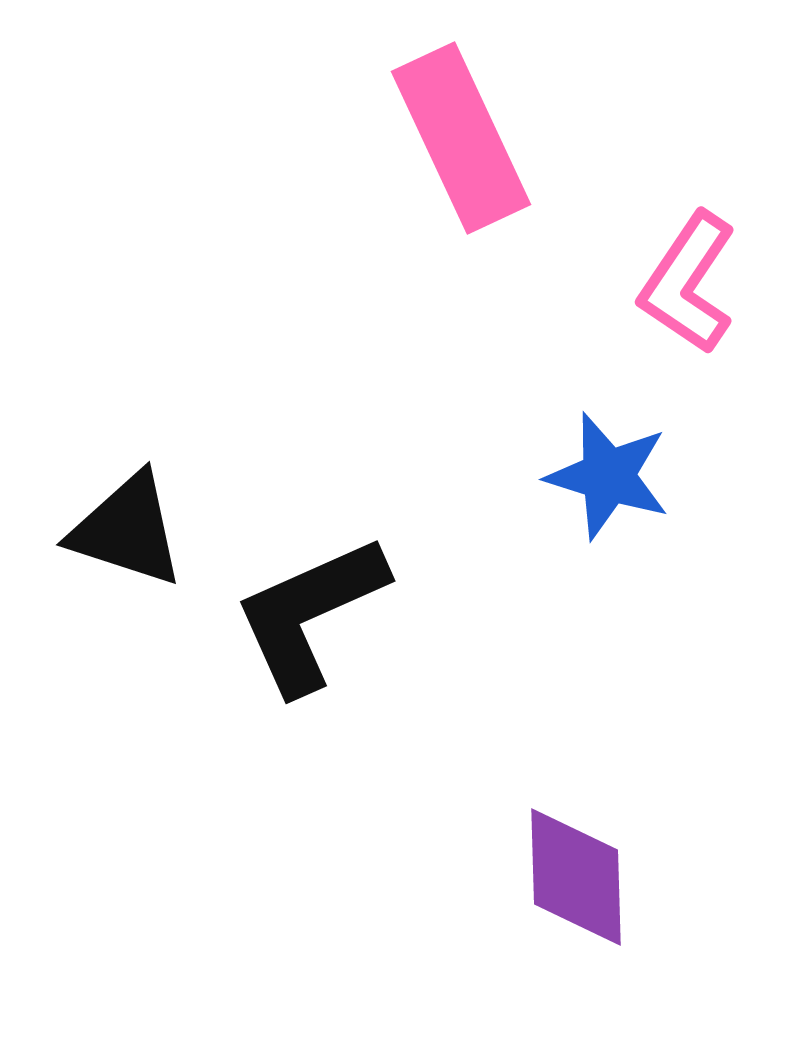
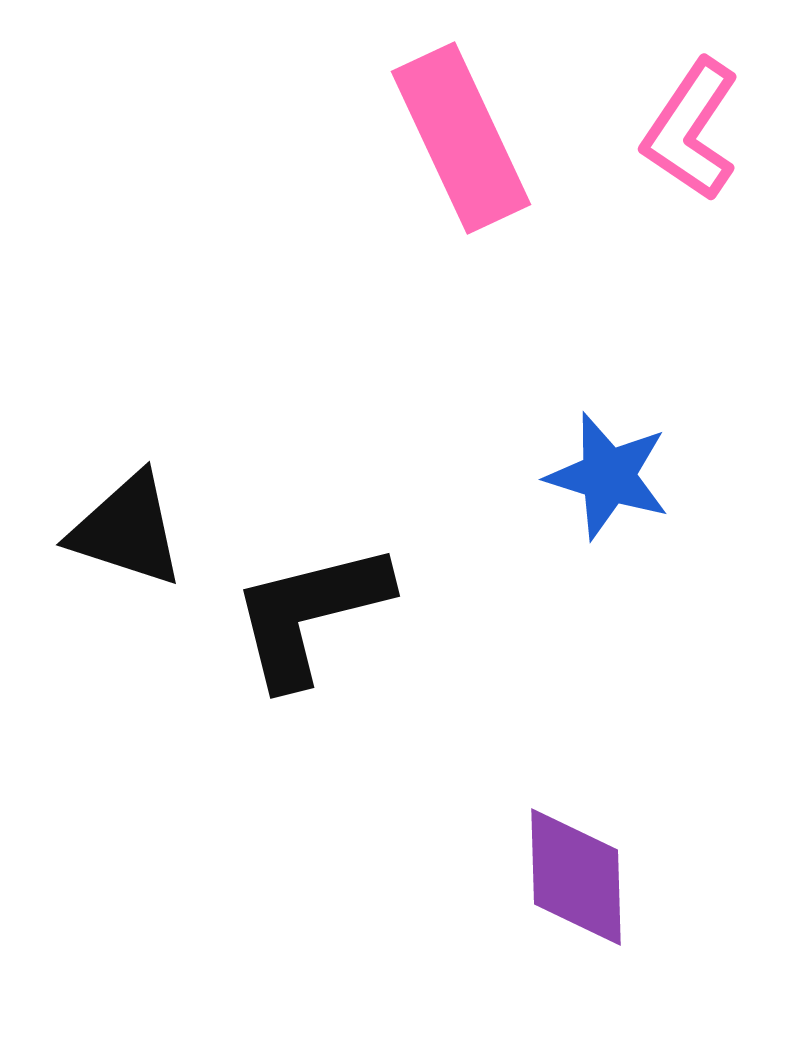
pink L-shape: moved 3 px right, 153 px up
black L-shape: rotated 10 degrees clockwise
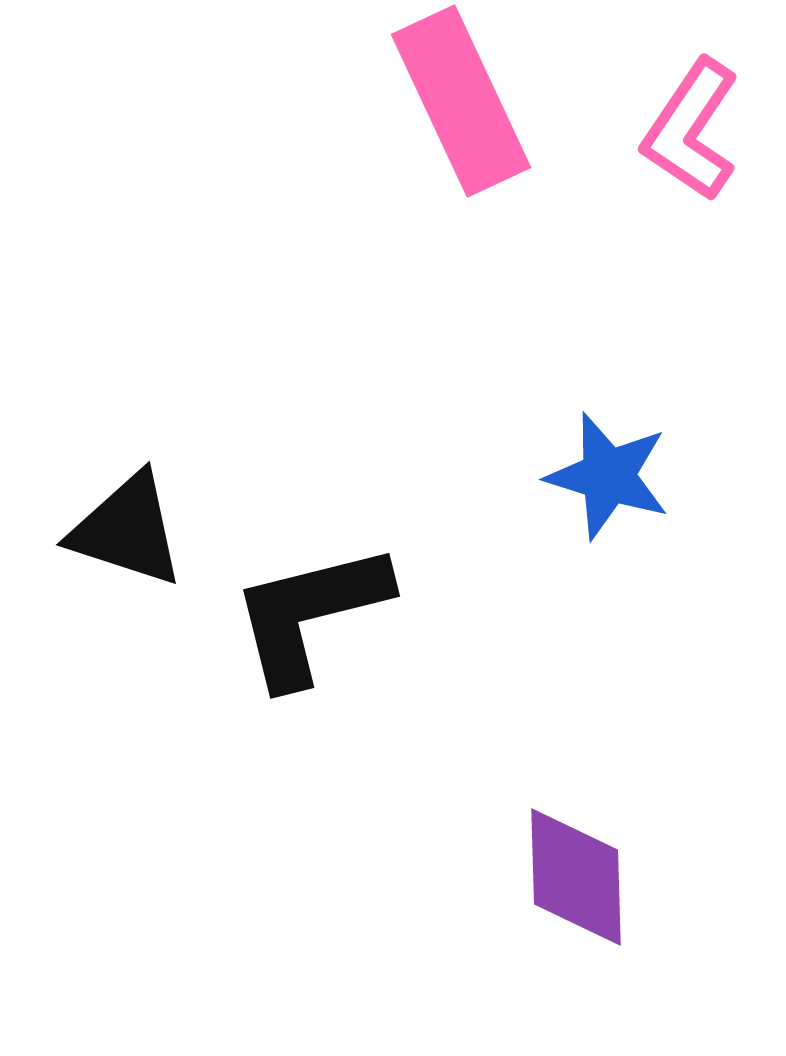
pink rectangle: moved 37 px up
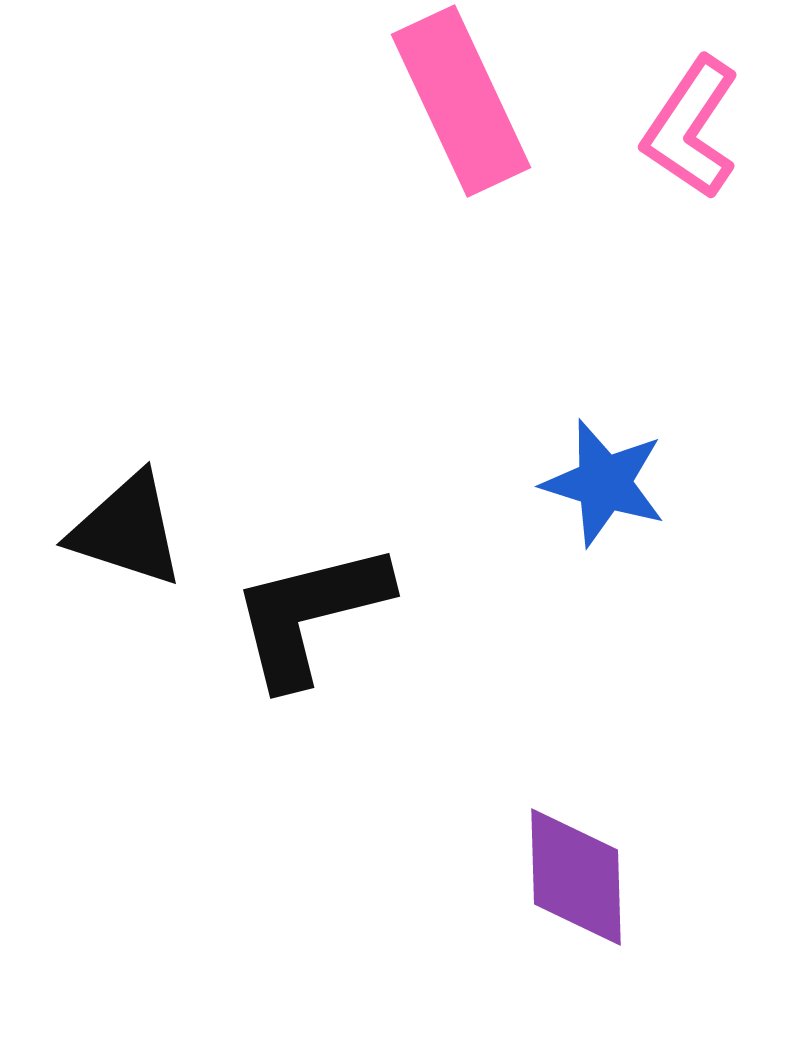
pink L-shape: moved 2 px up
blue star: moved 4 px left, 7 px down
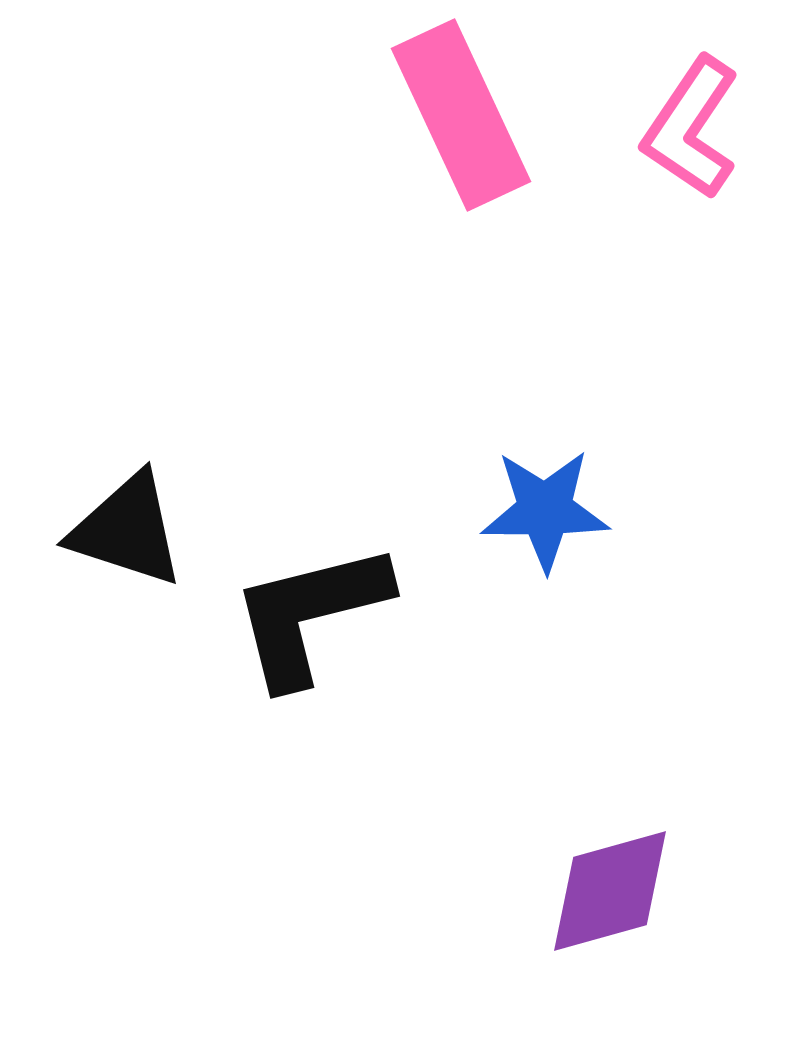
pink rectangle: moved 14 px down
blue star: moved 59 px left, 27 px down; rotated 17 degrees counterclockwise
purple diamond: moved 34 px right, 14 px down; rotated 76 degrees clockwise
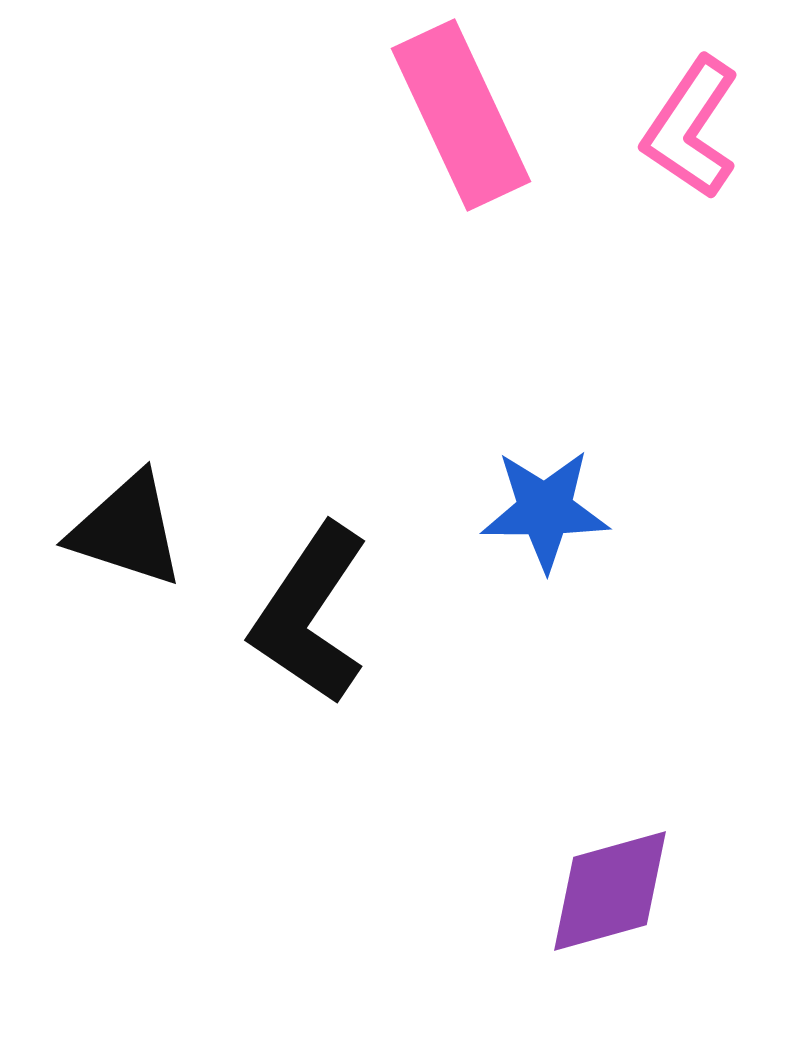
black L-shape: rotated 42 degrees counterclockwise
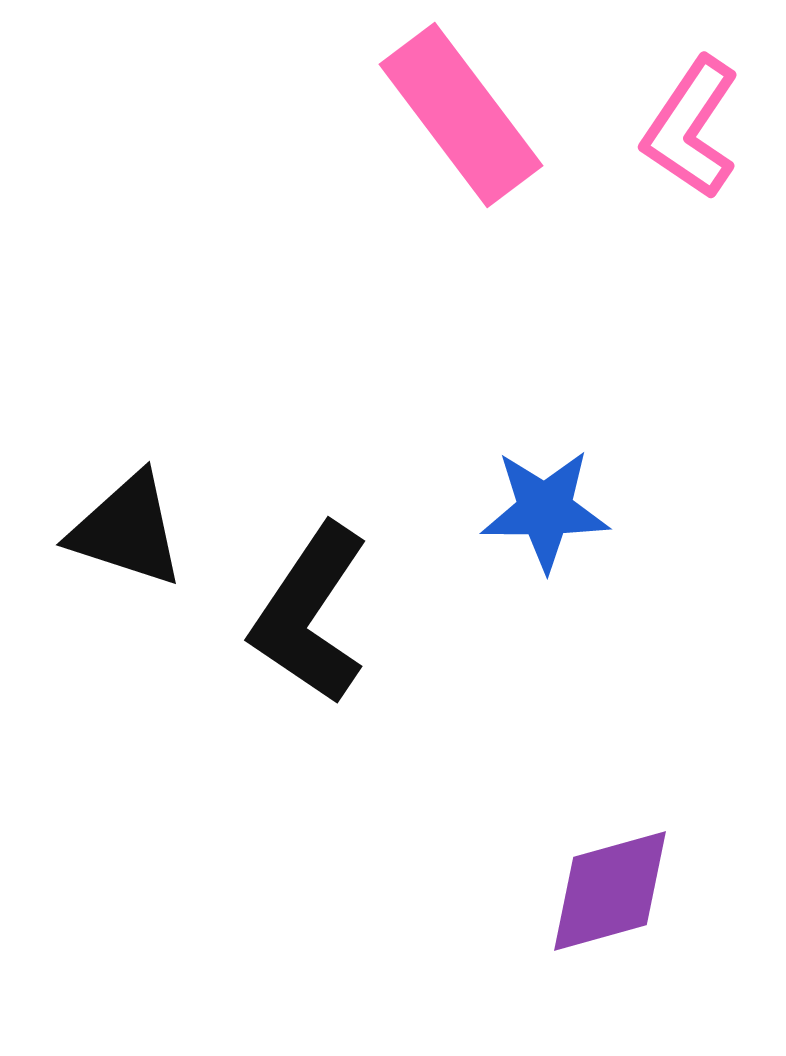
pink rectangle: rotated 12 degrees counterclockwise
